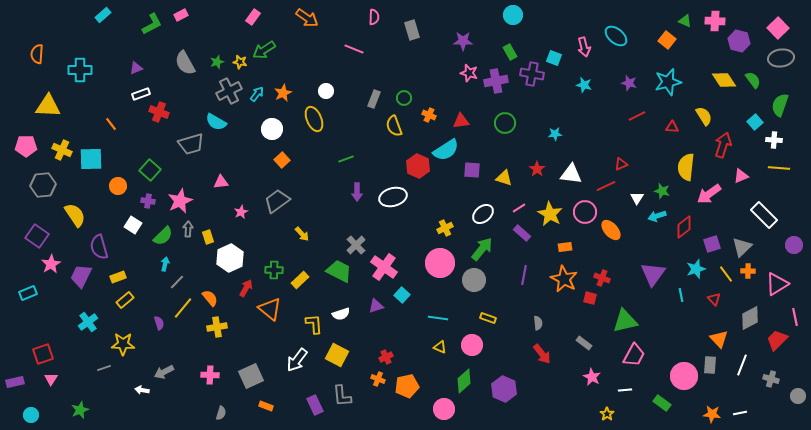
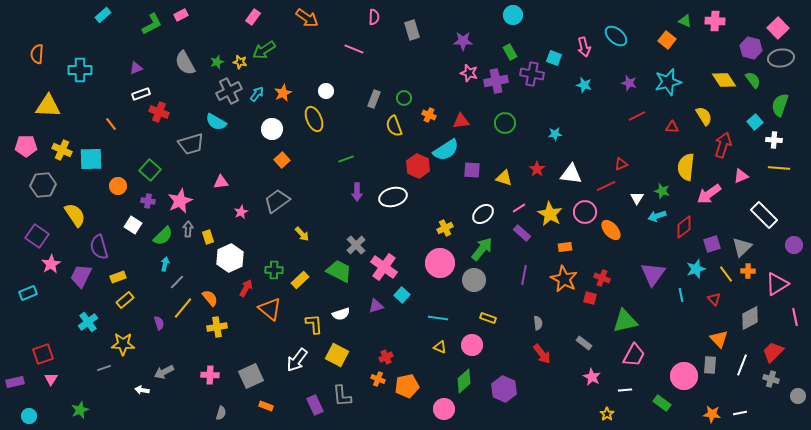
purple hexagon at (739, 41): moved 12 px right, 7 px down
red trapezoid at (777, 340): moved 4 px left, 12 px down
cyan circle at (31, 415): moved 2 px left, 1 px down
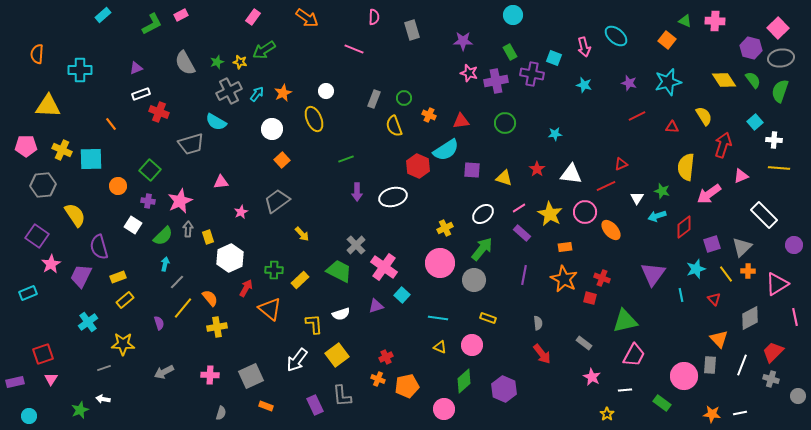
green semicircle at (780, 105): moved 14 px up
yellow square at (337, 355): rotated 25 degrees clockwise
white arrow at (142, 390): moved 39 px left, 9 px down
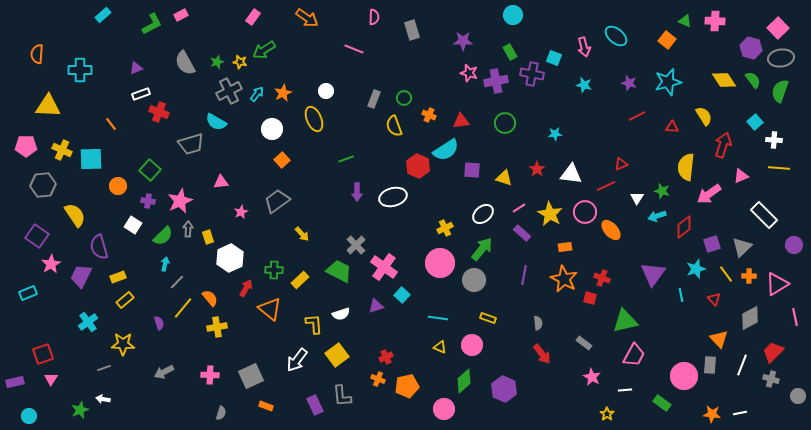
orange cross at (748, 271): moved 1 px right, 5 px down
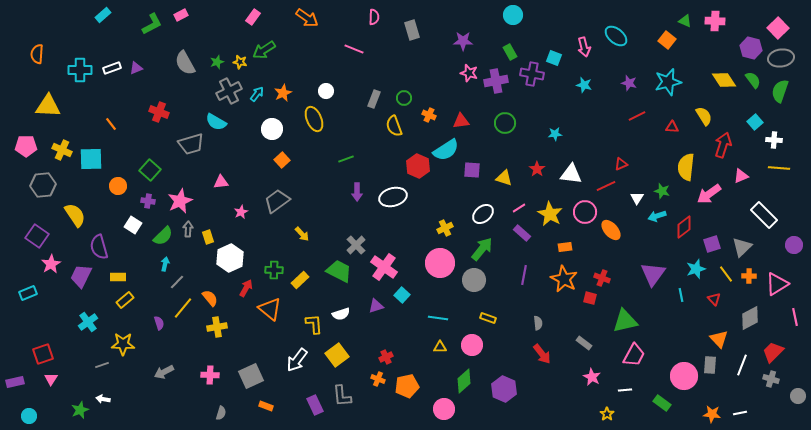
white rectangle at (141, 94): moved 29 px left, 26 px up
yellow rectangle at (118, 277): rotated 21 degrees clockwise
yellow triangle at (440, 347): rotated 24 degrees counterclockwise
gray line at (104, 368): moved 2 px left, 3 px up
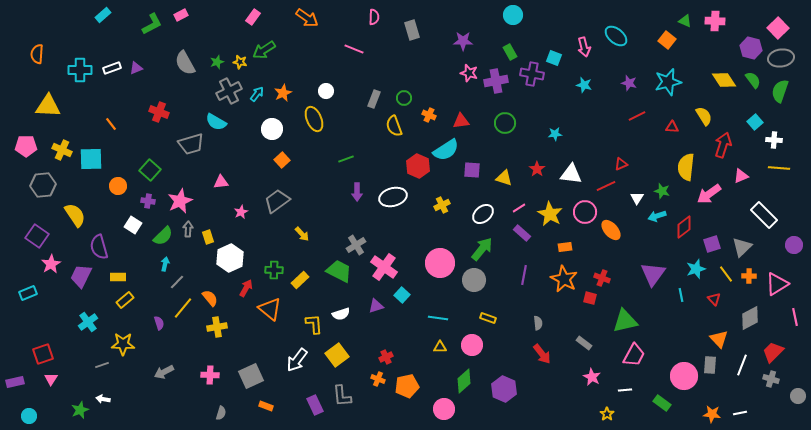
yellow cross at (445, 228): moved 3 px left, 23 px up
gray cross at (356, 245): rotated 12 degrees clockwise
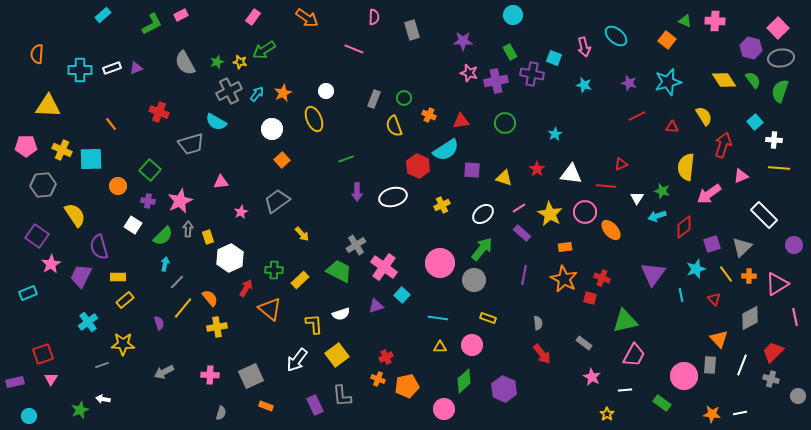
cyan star at (555, 134): rotated 24 degrees counterclockwise
red line at (606, 186): rotated 30 degrees clockwise
